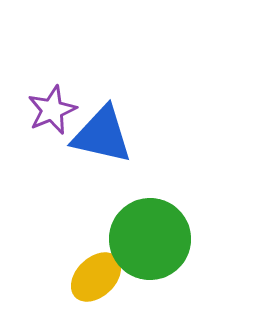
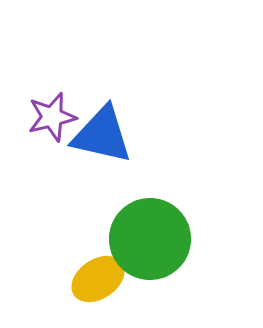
purple star: moved 7 px down; rotated 9 degrees clockwise
yellow ellipse: moved 2 px right, 2 px down; rotated 10 degrees clockwise
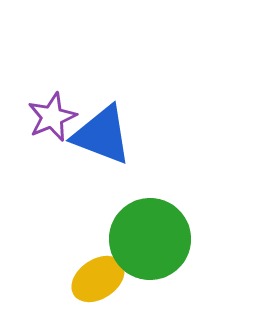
purple star: rotated 9 degrees counterclockwise
blue triangle: rotated 8 degrees clockwise
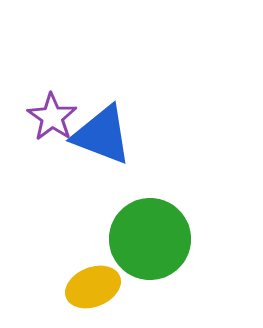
purple star: rotated 15 degrees counterclockwise
yellow ellipse: moved 5 px left, 8 px down; rotated 12 degrees clockwise
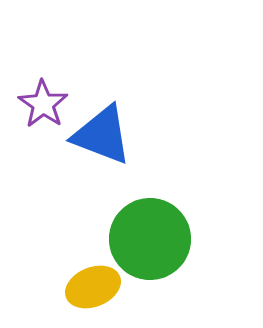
purple star: moved 9 px left, 13 px up
